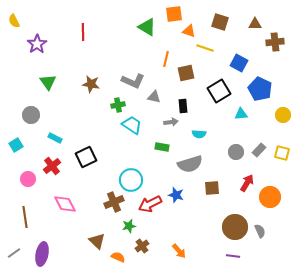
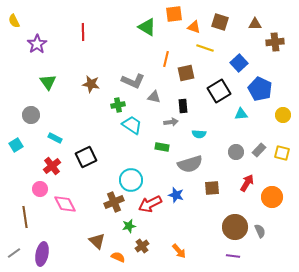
orange triangle at (189, 31): moved 5 px right, 4 px up
blue square at (239, 63): rotated 18 degrees clockwise
pink circle at (28, 179): moved 12 px right, 10 px down
orange circle at (270, 197): moved 2 px right
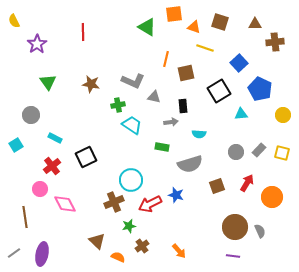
brown square at (212, 188): moved 5 px right, 2 px up; rotated 14 degrees counterclockwise
